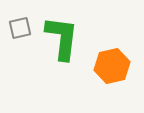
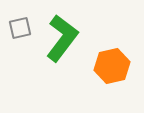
green L-shape: rotated 30 degrees clockwise
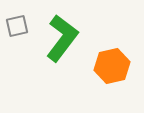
gray square: moved 3 px left, 2 px up
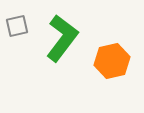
orange hexagon: moved 5 px up
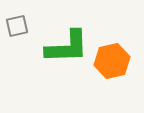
green L-shape: moved 5 px right, 9 px down; rotated 51 degrees clockwise
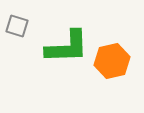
gray square: rotated 30 degrees clockwise
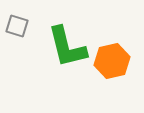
green L-shape: rotated 78 degrees clockwise
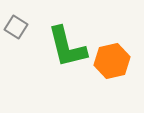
gray square: moved 1 px left, 1 px down; rotated 15 degrees clockwise
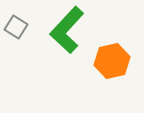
green L-shape: moved 17 px up; rotated 57 degrees clockwise
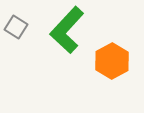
orange hexagon: rotated 16 degrees counterclockwise
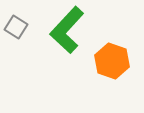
orange hexagon: rotated 12 degrees counterclockwise
